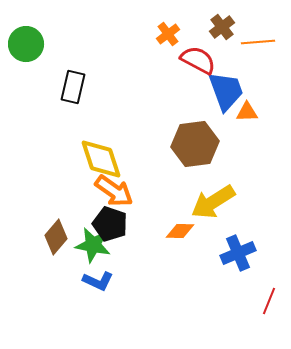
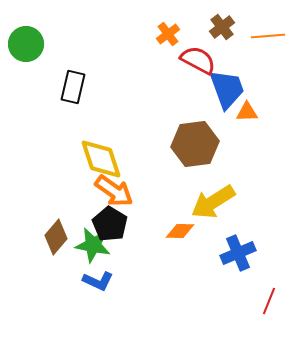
orange line: moved 10 px right, 6 px up
blue trapezoid: moved 1 px right, 2 px up
black pentagon: rotated 12 degrees clockwise
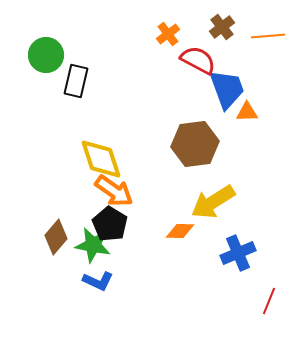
green circle: moved 20 px right, 11 px down
black rectangle: moved 3 px right, 6 px up
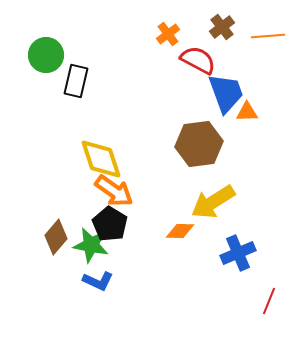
blue trapezoid: moved 1 px left, 4 px down
brown hexagon: moved 4 px right
green star: moved 2 px left
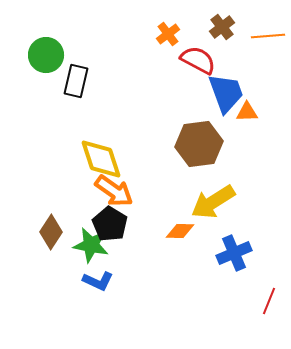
brown diamond: moved 5 px left, 5 px up; rotated 8 degrees counterclockwise
blue cross: moved 4 px left
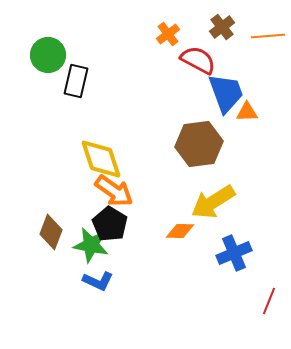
green circle: moved 2 px right
brown diamond: rotated 12 degrees counterclockwise
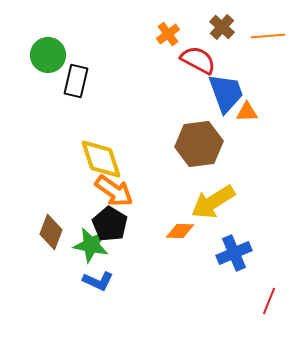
brown cross: rotated 10 degrees counterclockwise
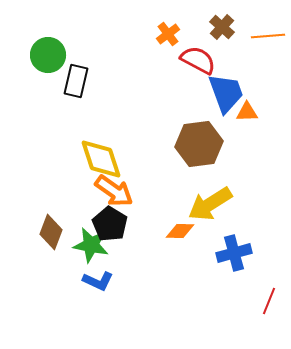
yellow arrow: moved 3 px left, 2 px down
blue cross: rotated 8 degrees clockwise
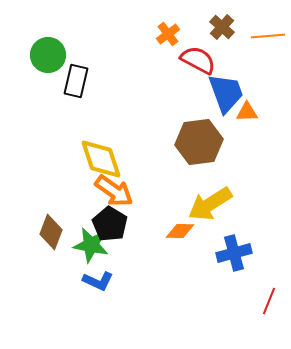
brown hexagon: moved 2 px up
